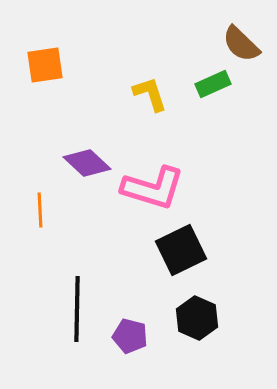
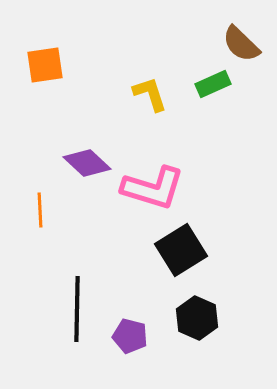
black square: rotated 6 degrees counterclockwise
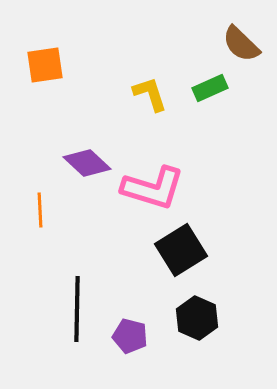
green rectangle: moved 3 px left, 4 px down
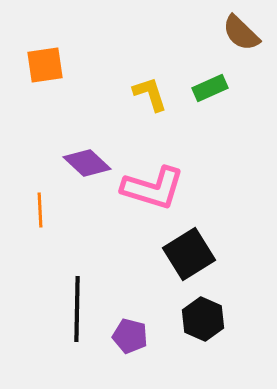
brown semicircle: moved 11 px up
black square: moved 8 px right, 4 px down
black hexagon: moved 6 px right, 1 px down
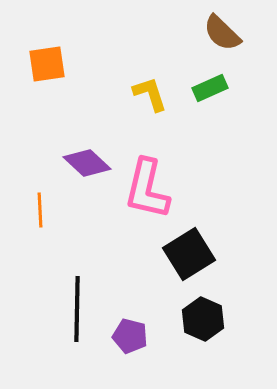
brown semicircle: moved 19 px left
orange square: moved 2 px right, 1 px up
pink L-shape: moved 6 px left, 1 px down; rotated 86 degrees clockwise
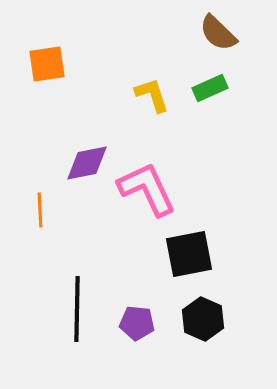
brown semicircle: moved 4 px left
yellow L-shape: moved 2 px right, 1 px down
purple diamond: rotated 54 degrees counterclockwise
pink L-shape: rotated 142 degrees clockwise
black square: rotated 21 degrees clockwise
purple pentagon: moved 7 px right, 13 px up; rotated 8 degrees counterclockwise
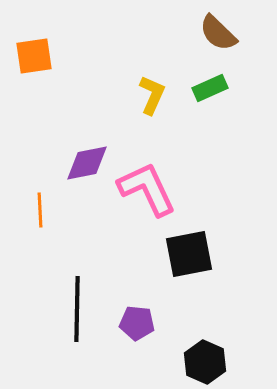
orange square: moved 13 px left, 8 px up
yellow L-shape: rotated 42 degrees clockwise
black hexagon: moved 2 px right, 43 px down
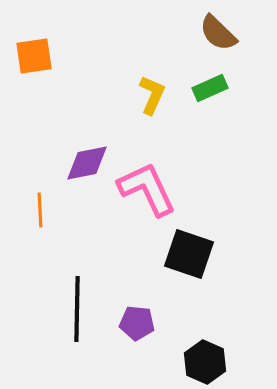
black square: rotated 30 degrees clockwise
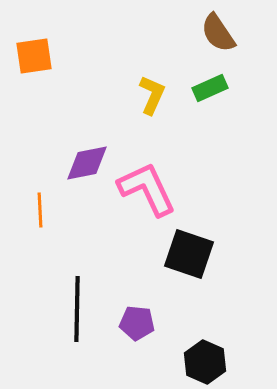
brown semicircle: rotated 12 degrees clockwise
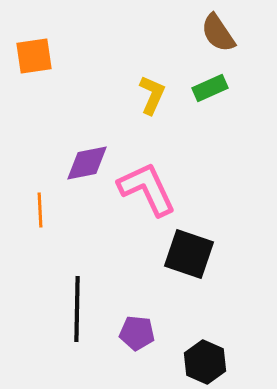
purple pentagon: moved 10 px down
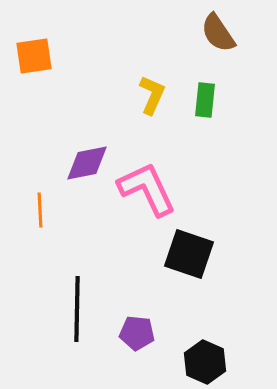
green rectangle: moved 5 px left, 12 px down; rotated 60 degrees counterclockwise
